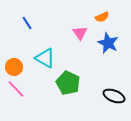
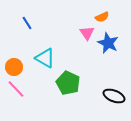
pink triangle: moved 7 px right
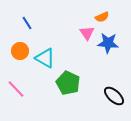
blue star: rotated 20 degrees counterclockwise
orange circle: moved 6 px right, 16 px up
black ellipse: rotated 20 degrees clockwise
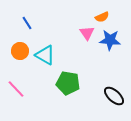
blue star: moved 2 px right, 3 px up
cyan triangle: moved 3 px up
green pentagon: rotated 15 degrees counterclockwise
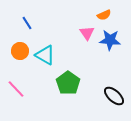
orange semicircle: moved 2 px right, 2 px up
green pentagon: rotated 25 degrees clockwise
